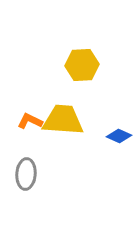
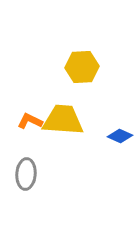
yellow hexagon: moved 2 px down
blue diamond: moved 1 px right
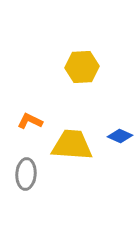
yellow trapezoid: moved 9 px right, 25 px down
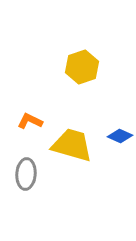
yellow hexagon: rotated 16 degrees counterclockwise
yellow trapezoid: rotated 12 degrees clockwise
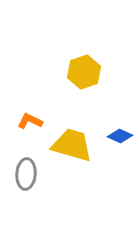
yellow hexagon: moved 2 px right, 5 px down
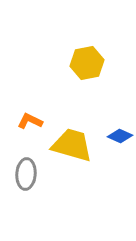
yellow hexagon: moved 3 px right, 9 px up; rotated 8 degrees clockwise
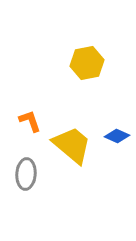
orange L-shape: rotated 45 degrees clockwise
blue diamond: moved 3 px left
yellow trapezoid: rotated 24 degrees clockwise
